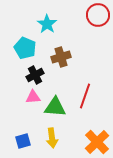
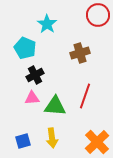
brown cross: moved 19 px right, 4 px up
pink triangle: moved 1 px left, 1 px down
green triangle: moved 1 px up
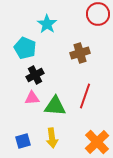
red circle: moved 1 px up
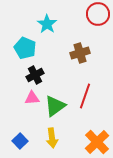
green triangle: rotated 40 degrees counterclockwise
blue square: moved 3 px left; rotated 28 degrees counterclockwise
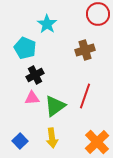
brown cross: moved 5 px right, 3 px up
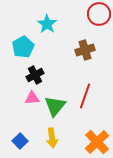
red circle: moved 1 px right
cyan pentagon: moved 2 px left, 1 px up; rotated 20 degrees clockwise
green triangle: rotated 15 degrees counterclockwise
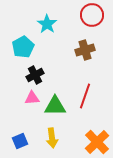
red circle: moved 7 px left, 1 px down
green triangle: rotated 50 degrees clockwise
blue square: rotated 21 degrees clockwise
